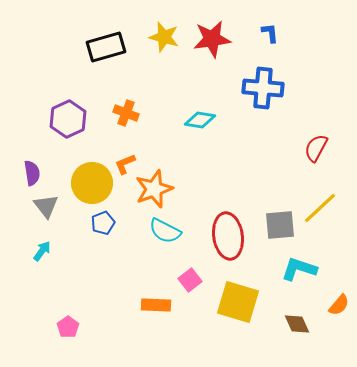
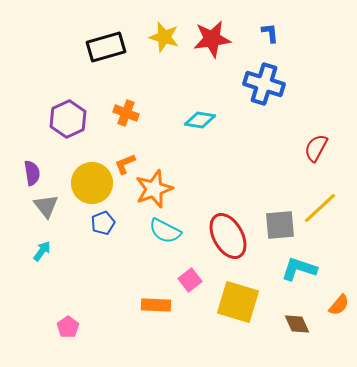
blue cross: moved 1 px right, 4 px up; rotated 12 degrees clockwise
red ellipse: rotated 21 degrees counterclockwise
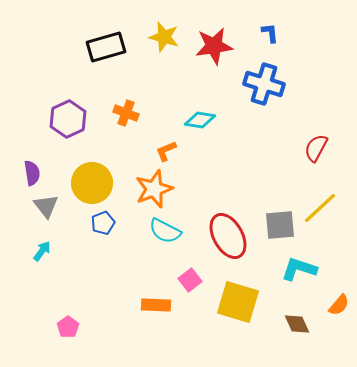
red star: moved 2 px right, 7 px down
orange L-shape: moved 41 px right, 13 px up
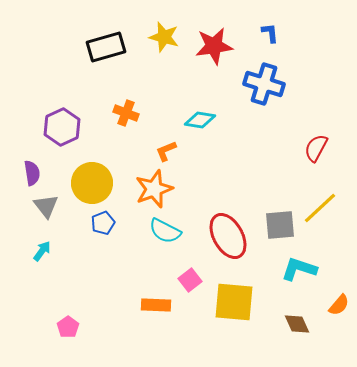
purple hexagon: moved 6 px left, 8 px down
yellow square: moved 4 px left; rotated 12 degrees counterclockwise
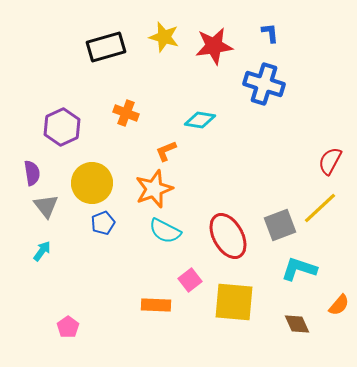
red semicircle: moved 14 px right, 13 px down
gray square: rotated 16 degrees counterclockwise
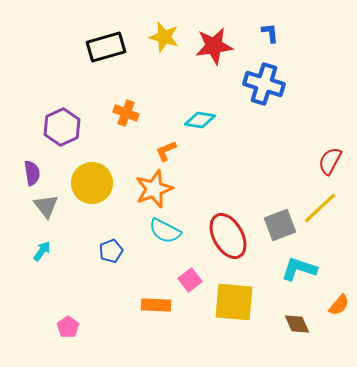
blue pentagon: moved 8 px right, 28 px down
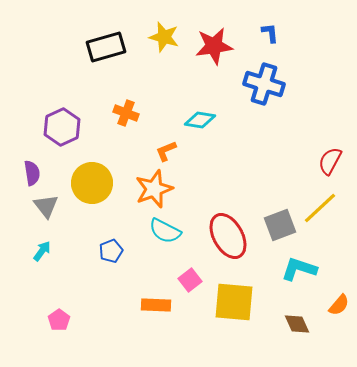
pink pentagon: moved 9 px left, 7 px up
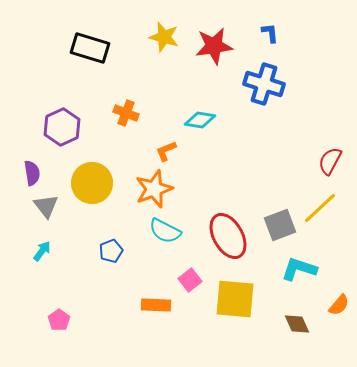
black rectangle: moved 16 px left, 1 px down; rotated 33 degrees clockwise
yellow square: moved 1 px right, 3 px up
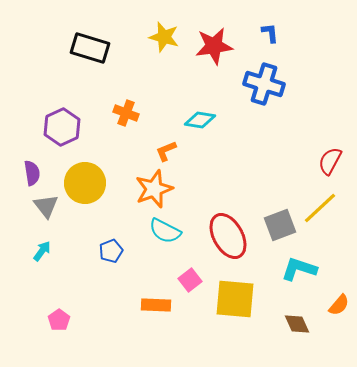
yellow circle: moved 7 px left
